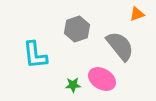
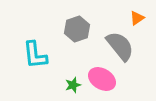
orange triangle: moved 4 px down; rotated 14 degrees counterclockwise
green star: rotated 14 degrees counterclockwise
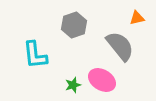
orange triangle: rotated 21 degrees clockwise
gray hexagon: moved 3 px left, 4 px up
pink ellipse: moved 1 px down
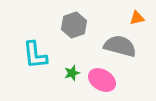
gray semicircle: rotated 36 degrees counterclockwise
green star: moved 1 px left, 12 px up
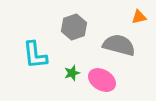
orange triangle: moved 2 px right, 1 px up
gray hexagon: moved 2 px down
gray semicircle: moved 1 px left, 1 px up
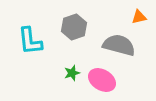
cyan L-shape: moved 5 px left, 14 px up
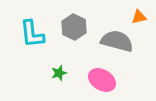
gray hexagon: rotated 15 degrees counterclockwise
cyan L-shape: moved 2 px right, 7 px up
gray semicircle: moved 2 px left, 4 px up
green star: moved 13 px left
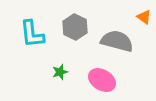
orange triangle: moved 5 px right; rotated 49 degrees clockwise
gray hexagon: moved 1 px right
green star: moved 1 px right, 1 px up
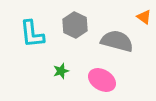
gray hexagon: moved 2 px up
green star: moved 1 px right, 1 px up
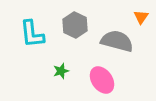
orange triangle: moved 3 px left; rotated 28 degrees clockwise
pink ellipse: rotated 24 degrees clockwise
